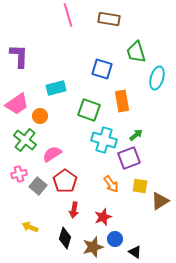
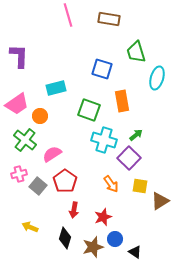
purple square: rotated 25 degrees counterclockwise
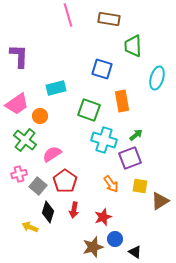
green trapezoid: moved 3 px left, 6 px up; rotated 15 degrees clockwise
purple square: moved 1 px right; rotated 25 degrees clockwise
black diamond: moved 17 px left, 26 px up
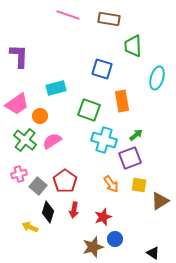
pink line: rotated 55 degrees counterclockwise
pink semicircle: moved 13 px up
yellow square: moved 1 px left, 1 px up
black triangle: moved 18 px right, 1 px down
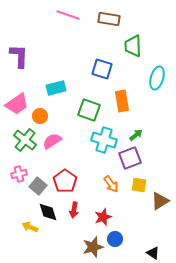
black diamond: rotated 35 degrees counterclockwise
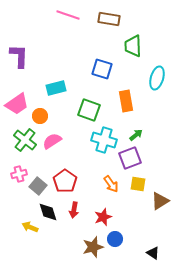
orange rectangle: moved 4 px right
yellow square: moved 1 px left, 1 px up
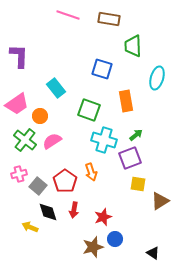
cyan rectangle: rotated 66 degrees clockwise
orange arrow: moved 20 px left, 12 px up; rotated 18 degrees clockwise
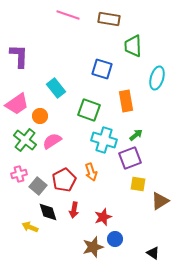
red pentagon: moved 1 px left, 1 px up; rotated 10 degrees clockwise
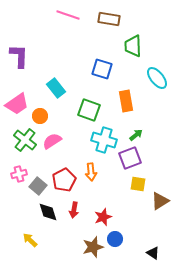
cyan ellipse: rotated 55 degrees counterclockwise
orange arrow: rotated 12 degrees clockwise
yellow arrow: moved 13 px down; rotated 21 degrees clockwise
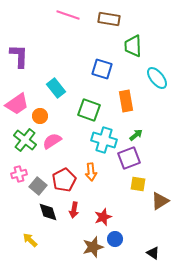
purple square: moved 1 px left
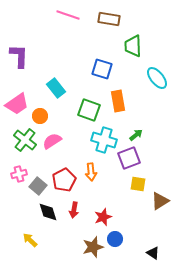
orange rectangle: moved 8 px left
